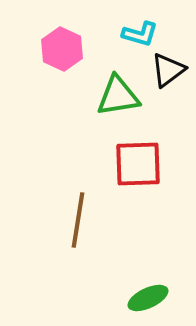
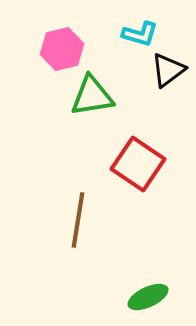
pink hexagon: rotated 21 degrees clockwise
green triangle: moved 26 px left
red square: rotated 36 degrees clockwise
green ellipse: moved 1 px up
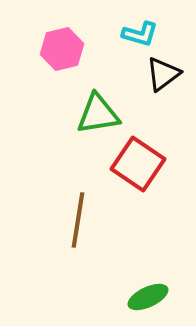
black triangle: moved 5 px left, 4 px down
green triangle: moved 6 px right, 18 px down
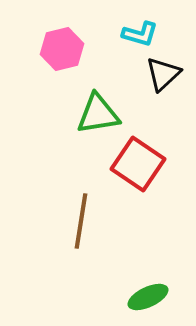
black triangle: rotated 6 degrees counterclockwise
brown line: moved 3 px right, 1 px down
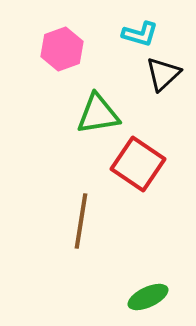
pink hexagon: rotated 6 degrees counterclockwise
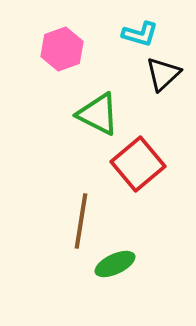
green triangle: rotated 36 degrees clockwise
red square: rotated 16 degrees clockwise
green ellipse: moved 33 px left, 33 px up
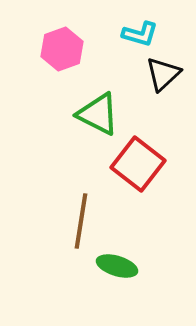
red square: rotated 12 degrees counterclockwise
green ellipse: moved 2 px right, 2 px down; rotated 42 degrees clockwise
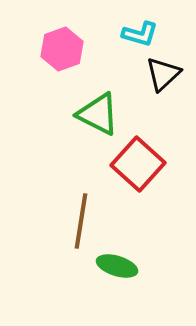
red square: rotated 4 degrees clockwise
